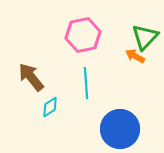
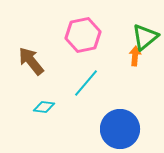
green triangle: rotated 8 degrees clockwise
orange arrow: rotated 66 degrees clockwise
brown arrow: moved 16 px up
cyan line: rotated 44 degrees clockwise
cyan diamond: moved 6 px left; rotated 40 degrees clockwise
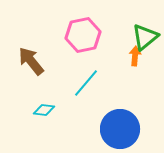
cyan diamond: moved 3 px down
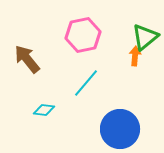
brown arrow: moved 4 px left, 2 px up
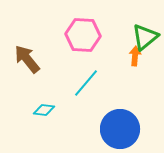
pink hexagon: rotated 16 degrees clockwise
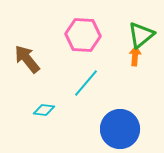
green triangle: moved 4 px left, 2 px up
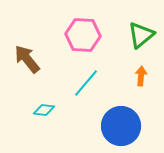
orange arrow: moved 6 px right, 20 px down
blue circle: moved 1 px right, 3 px up
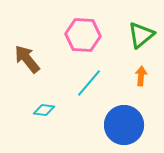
cyan line: moved 3 px right
blue circle: moved 3 px right, 1 px up
